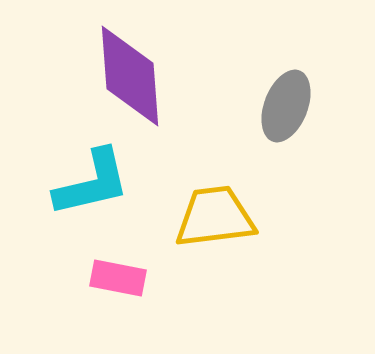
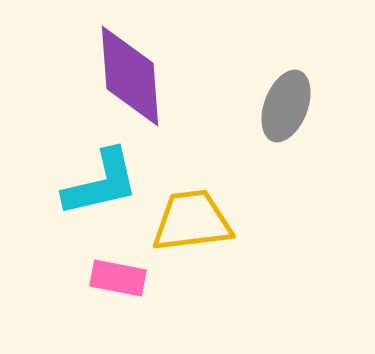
cyan L-shape: moved 9 px right
yellow trapezoid: moved 23 px left, 4 px down
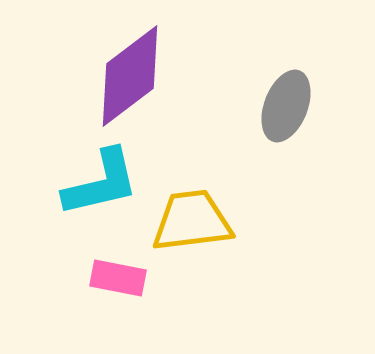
purple diamond: rotated 57 degrees clockwise
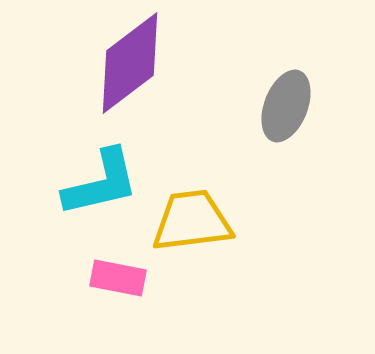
purple diamond: moved 13 px up
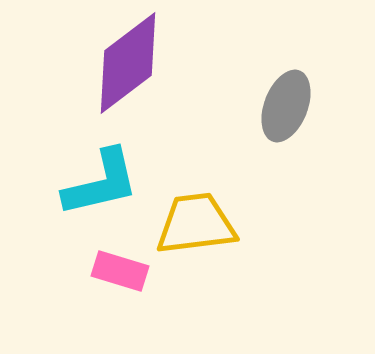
purple diamond: moved 2 px left
yellow trapezoid: moved 4 px right, 3 px down
pink rectangle: moved 2 px right, 7 px up; rotated 6 degrees clockwise
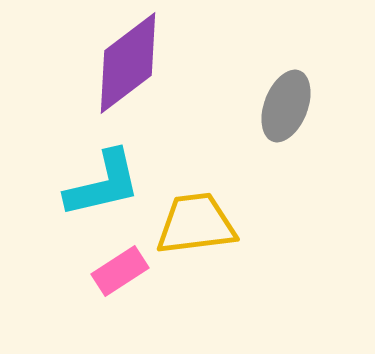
cyan L-shape: moved 2 px right, 1 px down
pink rectangle: rotated 50 degrees counterclockwise
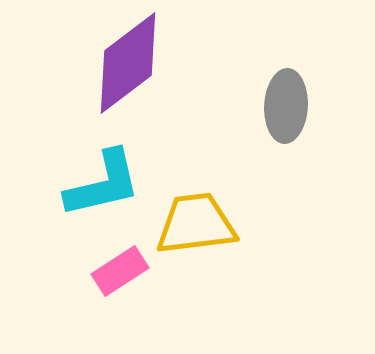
gray ellipse: rotated 18 degrees counterclockwise
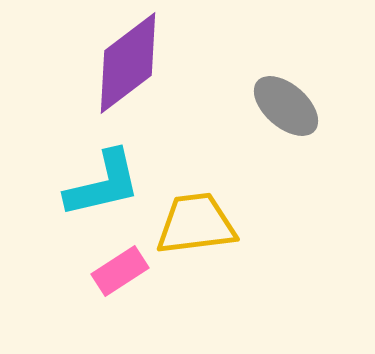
gray ellipse: rotated 52 degrees counterclockwise
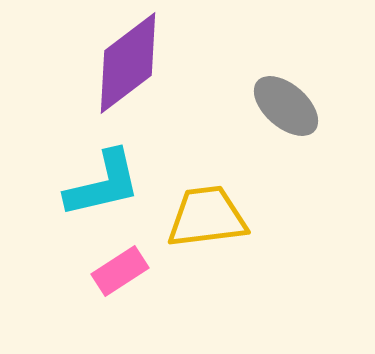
yellow trapezoid: moved 11 px right, 7 px up
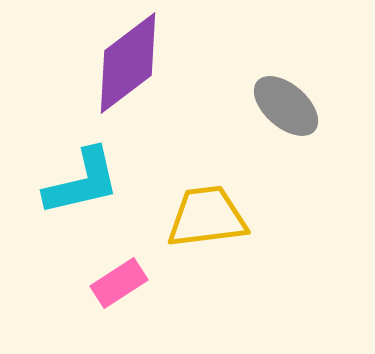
cyan L-shape: moved 21 px left, 2 px up
pink rectangle: moved 1 px left, 12 px down
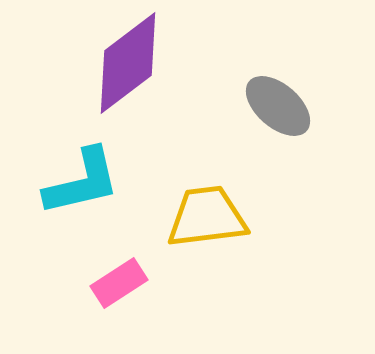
gray ellipse: moved 8 px left
